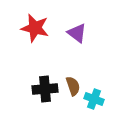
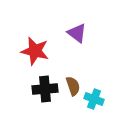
red star: moved 23 px down
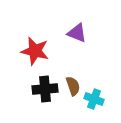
purple triangle: rotated 15 degrees counterclockwise
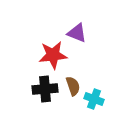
red star: moved 18 px right, 4 px down; rotated 20 degrees counterclockwise
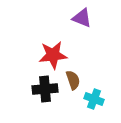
purple triangle: moved 5 px right, 15 px up
brown semicircle: moved 6 px up
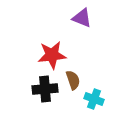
red star: moved 1 px left
